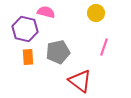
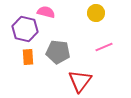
pink line: rotated 48 degrees clockwise
gray pentagon: rotated 20 degrees clockwise
red triangle: rotated 30 degrees clockwise
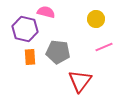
yellow circle: moved 6 px down
orange rectangle: moved 2 px right
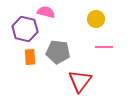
pink line: rotated 24 degrees clockwise
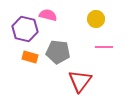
pink semicircle: moved 2 px right, 3 px down
orange rectangle: rotated 70 degrees counterclockwise
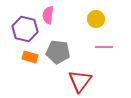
pink semicircle: rotated 96 degrees counterclockwise
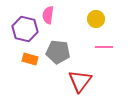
orange rectangle: moved 2 px down
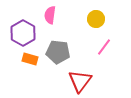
pink semicircle: moved 2 px right
purple hexagon: moved 2 px left, 4 px down; rotated 15 degrees clockwise
pink line: rotated 54 degrees counterclockwise
